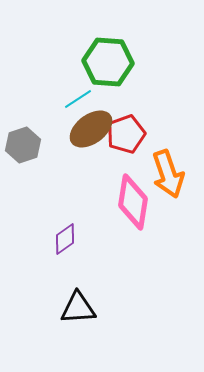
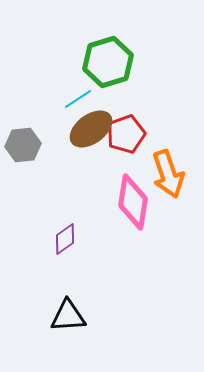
green hexagon: rotated 21 degrees counterclockwise
gray hexagon: rotated 12 degrees clockwise
black triangle: moved 10 px left, 8 px down
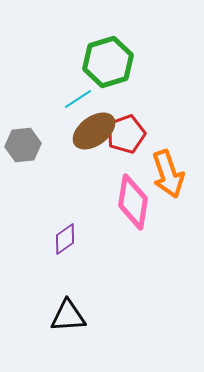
brown ellipse: moved 3 px right, 2 px down
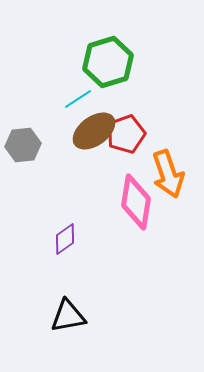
pink diamond: moved 3 px right
black triangle: rotated 6 degrees counterclockwise
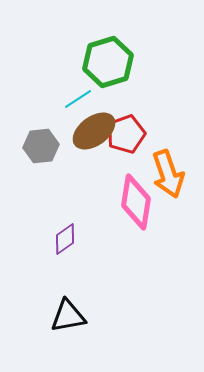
gray hexagon: moved 18 px right, 1 px down
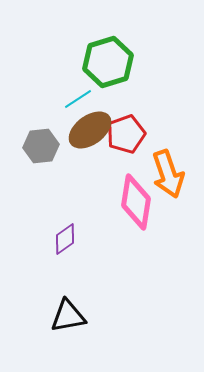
brown ellipse: moved 4 px left, 1 px up
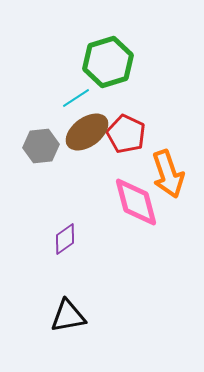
cyan line: moved 2 px left, 1 px up
brown ellipse: moved 3 px left, 2 px down
red pentagon: rotated 27 degrees counterclockwise
pink diamond: rotated 24 degrees counterclockwise
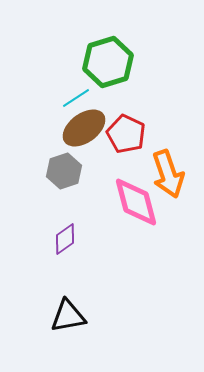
brown ellipse: moved 3 px left, 4 px up
gray hexagon: moved 23 px right, 25 px down; rotated 12 degrees counterclockwise
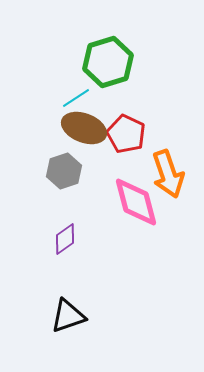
brown ellipse: rotated 57 degrees clockwise
black triangle: rotated 9 degrees counterclockwise
